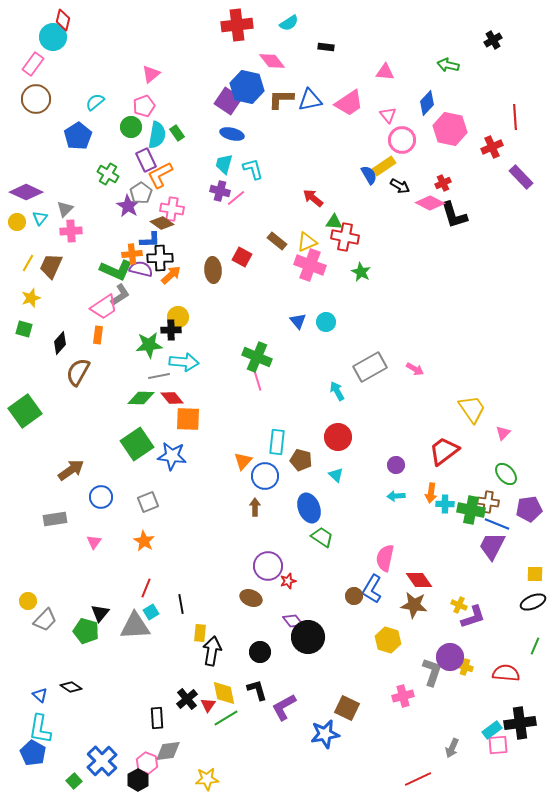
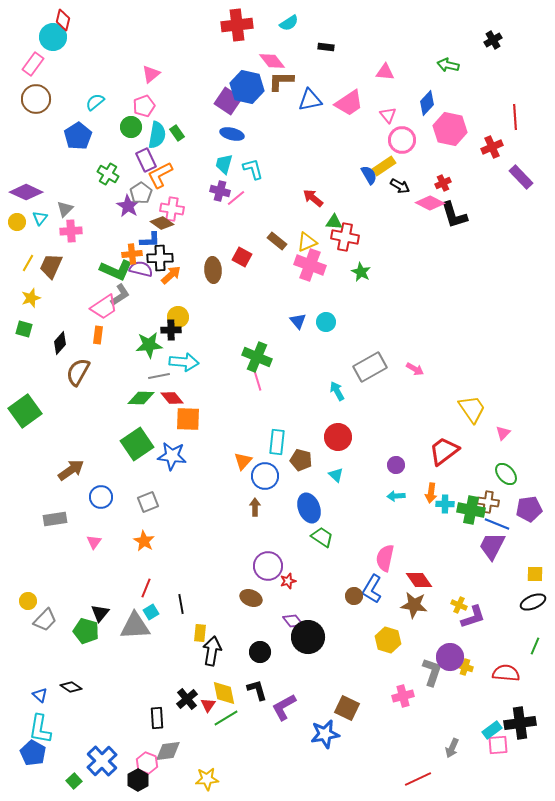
brown L-shape at (281, 99): moved 18 px up
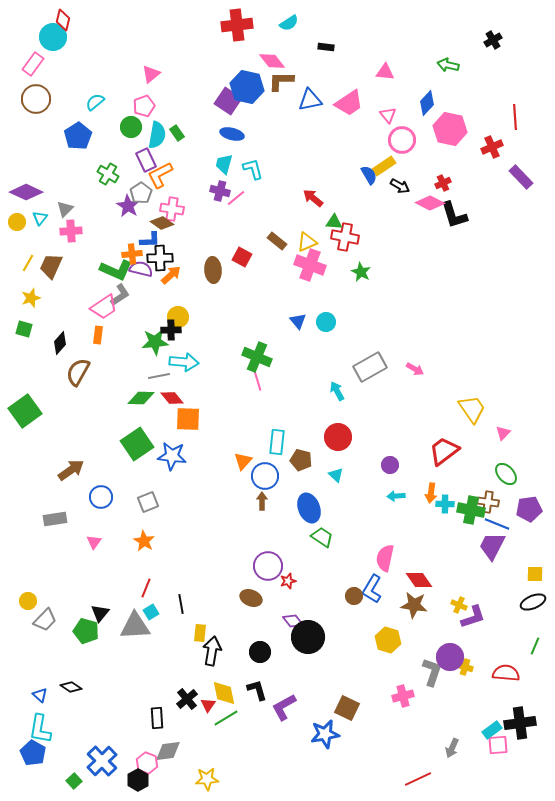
green star at (149, 345): moved 6 px right, 3 px up
purple circle at (396, 465): moved 6 px left
brown arrow at (255, 507): moved 7 px right, 6 px up
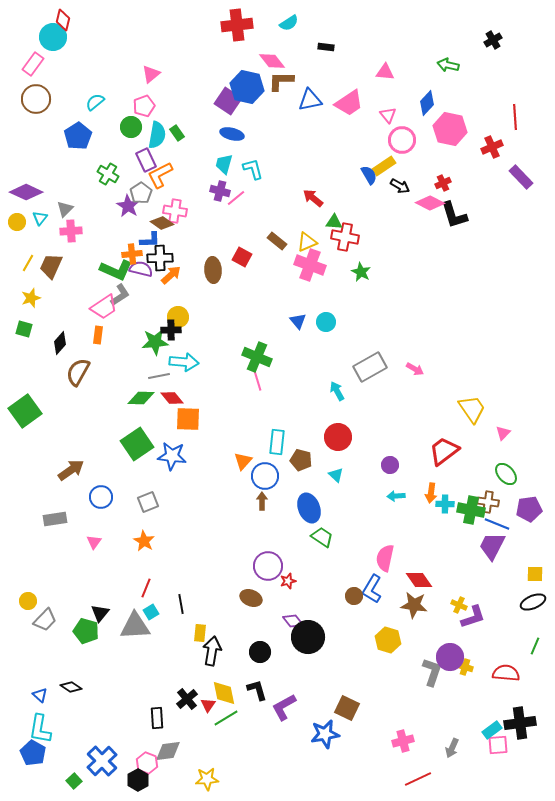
pink cross at (172, 209): moved 3 px right, 2 px down
pink cross at (403, 696): moved 45 px down
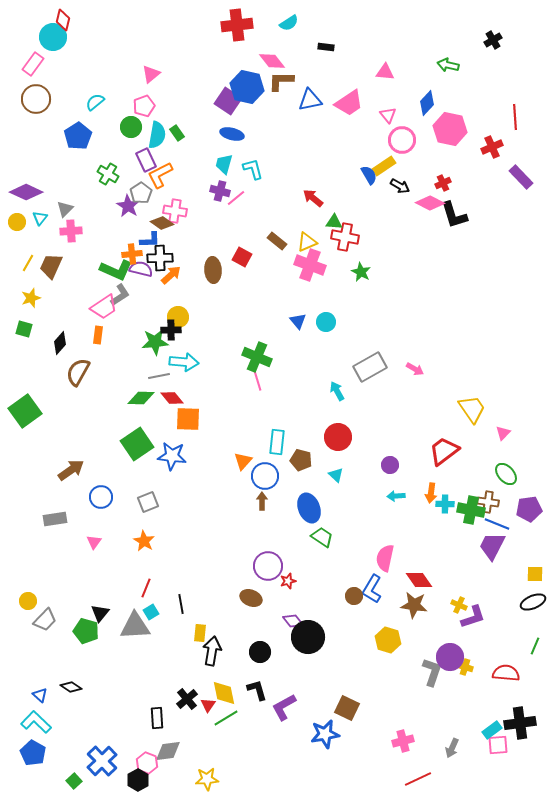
cyan L-shape at (40, 729): moved 4 px left, 7 px up; rotated 124 degrees clockwise
